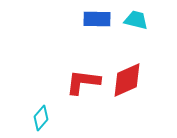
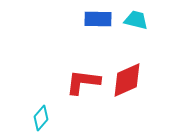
blue rectangle: moved 1 px right
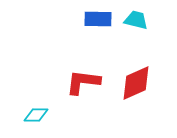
red diamond: moved 9 px right, 3 px down
cyan diamond: moved 5 px left, 3 px up; rotated 50 degrees clockwise
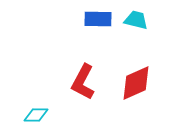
red L-shape: rotated 69 degrees counterclockwise
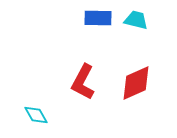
blue rectangle: moved 1 px up
cyan diamond: rotated 60 degrees clockwise
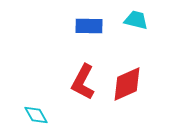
blue rectangle: moved 9 px left, 8 px down
red diamond: moved 9 px left, 1 px down
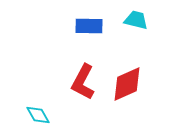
cyan diamond: moved 2 px right
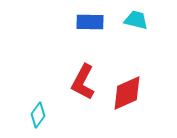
blue rectangle: moved 1 px right, 4 px up
red diamond: moved 9 px down
cyan diamond: rotated 65 degrees clockwise
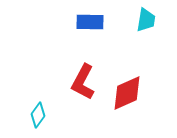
cyan trapezoid: moved 10 px right; rotated 85 degrees clockwise
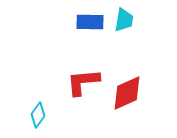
cyan trapezoid: moved 22 px left
red L-shape: rotated 57 degrees clockwise
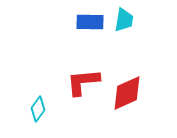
cyan diamond: moved 6 px up
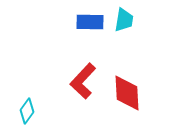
red L-shape: moved 1 px up; rotated 42 degrees counterclockwise
red diamond: rotated 69 degrees counterclockwise
cyan diamond: moved 11 px left, 2 px down
